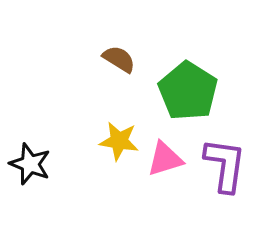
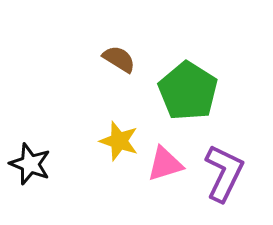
yellow star: rotated 9 degrees clockwise
pink triangle: moved 5 px down
purple L-shape: moved 1 px left, 8 px down; rotated 18 degrees clockwise
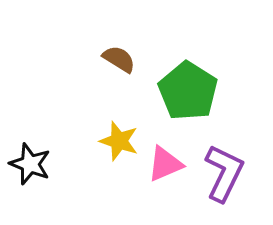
pink triangle: rotated 6 degrees counterclockwise
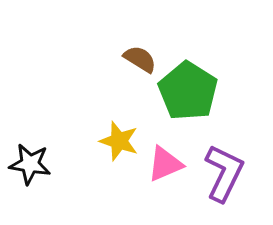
brown semicircle: moved 21 px right
black star: rotated 12 degrees counterclockwise
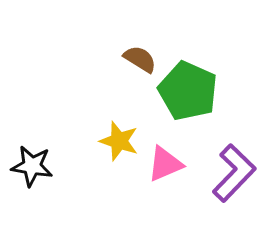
green pentagon: rotated 8 degrees counterclockwise
black star: moved 2 px right, 2 px down
purple L-shape: moved 10 px right; rotated 18 degrees clockwise
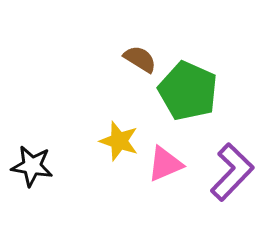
purple L-shape: moved 2 px left, 1 px up
